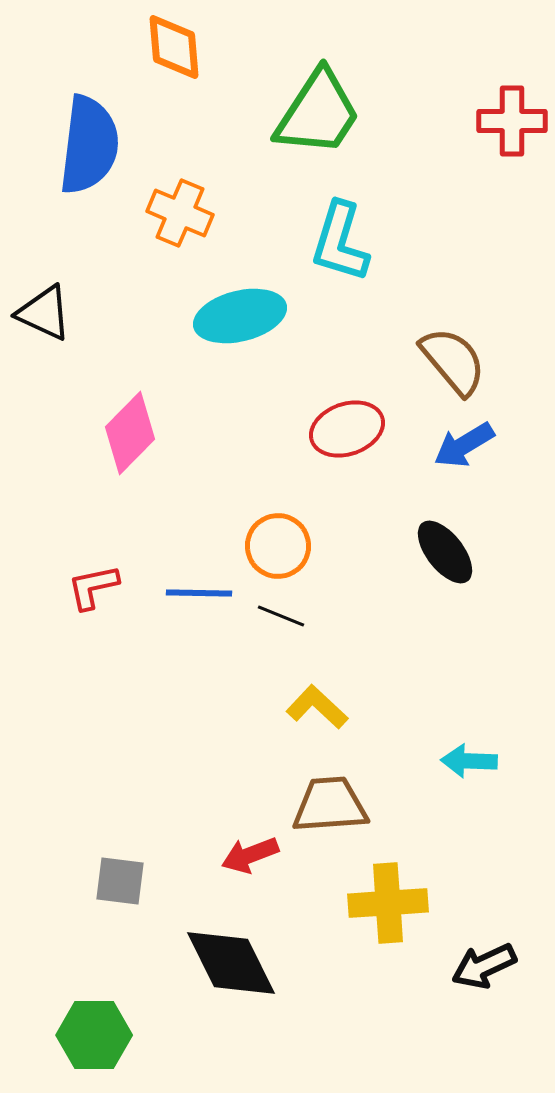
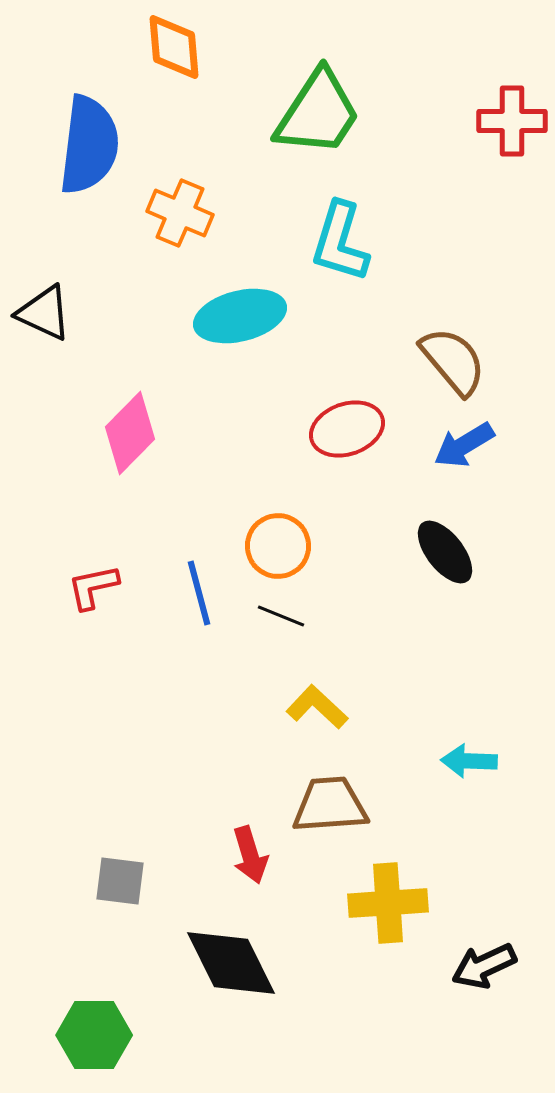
blue line: rotated 74 degrees clockwise
red arrow: rotated 86 degrees counterclockwise
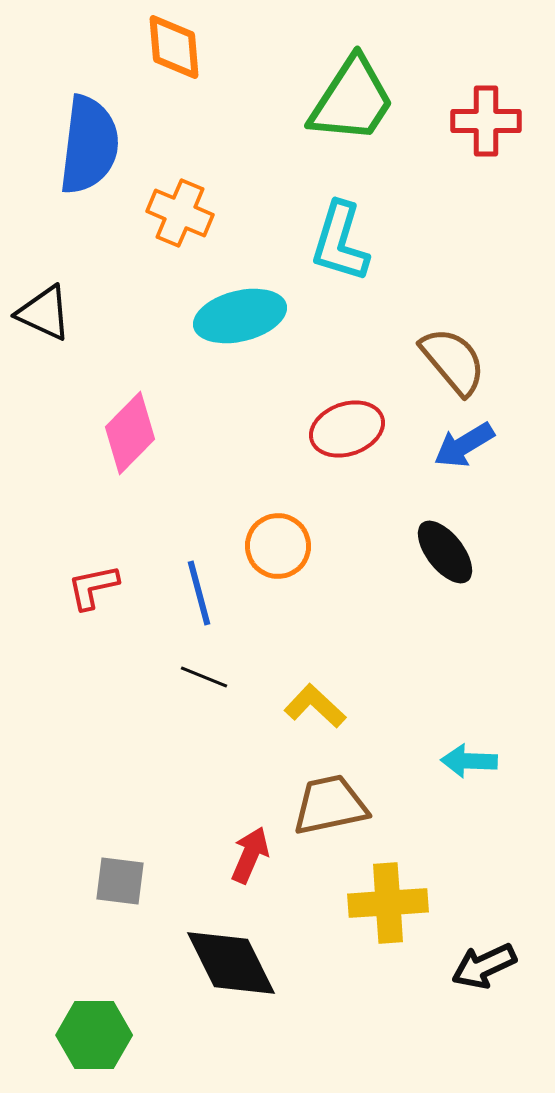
green trapezoid: moved 34 px right, 13 px up
red cross: moved 26 px left
black line: moved 77 px left, 61 px down
yellow L-shape: moved 2 px left, 1 px up
brown trapezoid: rotated 8 degrees counterclockwise
red arrow: rotated 140 degrees counterclockwise
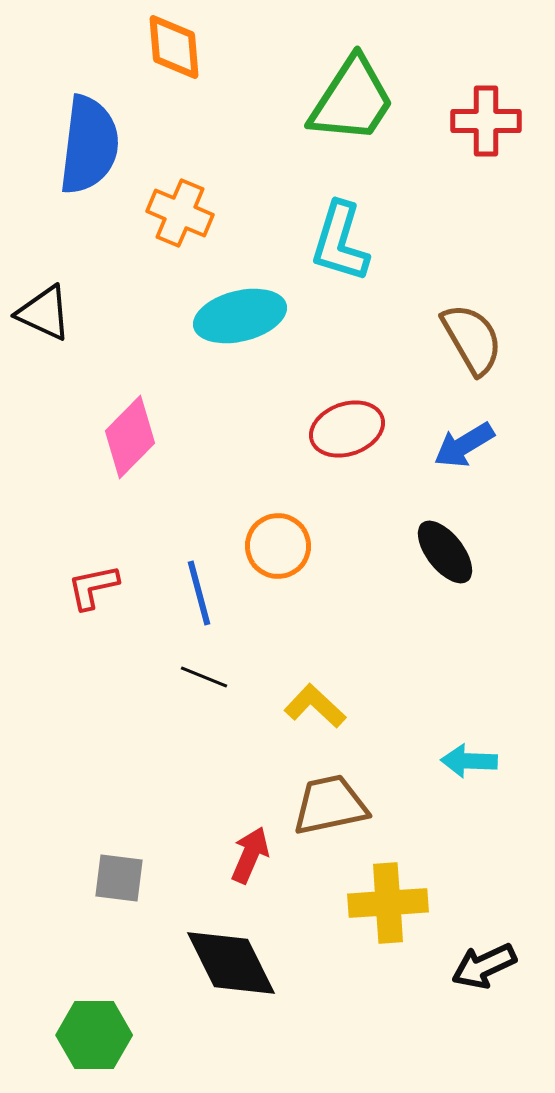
brown semicircle: moved 19 px right, 22 px up; rotated 10 degrees clockwise
pink diamond: moved 4 px down
gray square: moved 1 px left, 3 px up
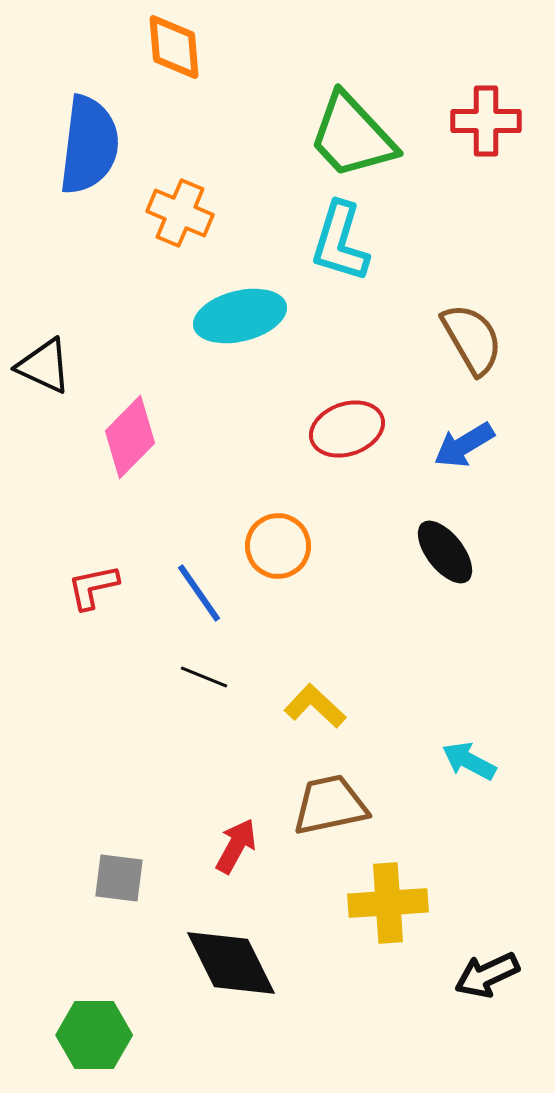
green trapezoid: moved 36 px down; rotated 104 degrees clockwise
black triangle: moved 53 px down
blue line: rotated 20 degrees counterclockwise
cyan arrow: rotated 26 degrees clockwise
red arrow: moved 14 px left, 9 px up; rotated 6 degrees clockwise
black arrow: moved 3 px right, 9 px down
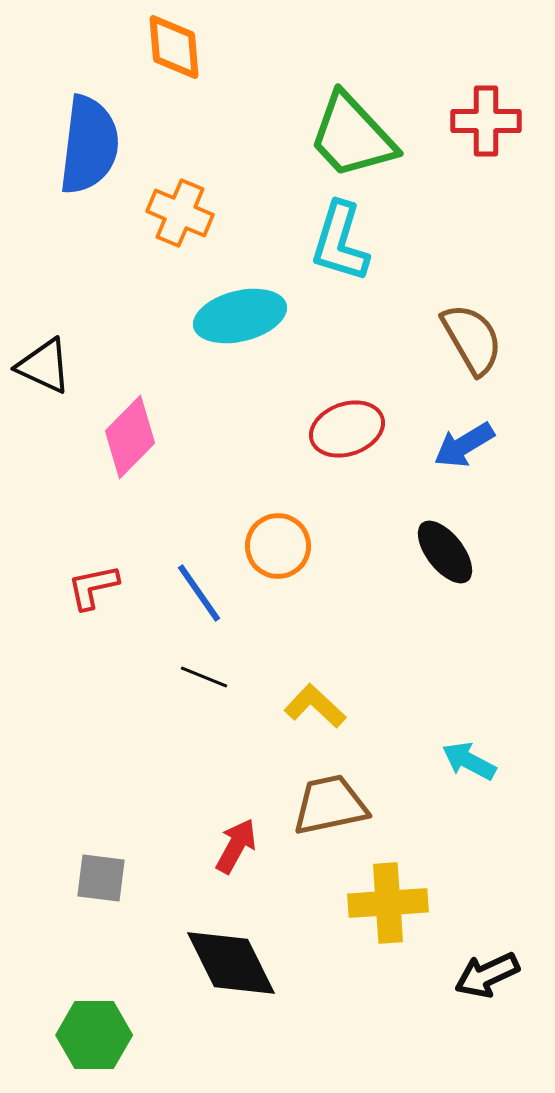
gray square: moved 18 px left
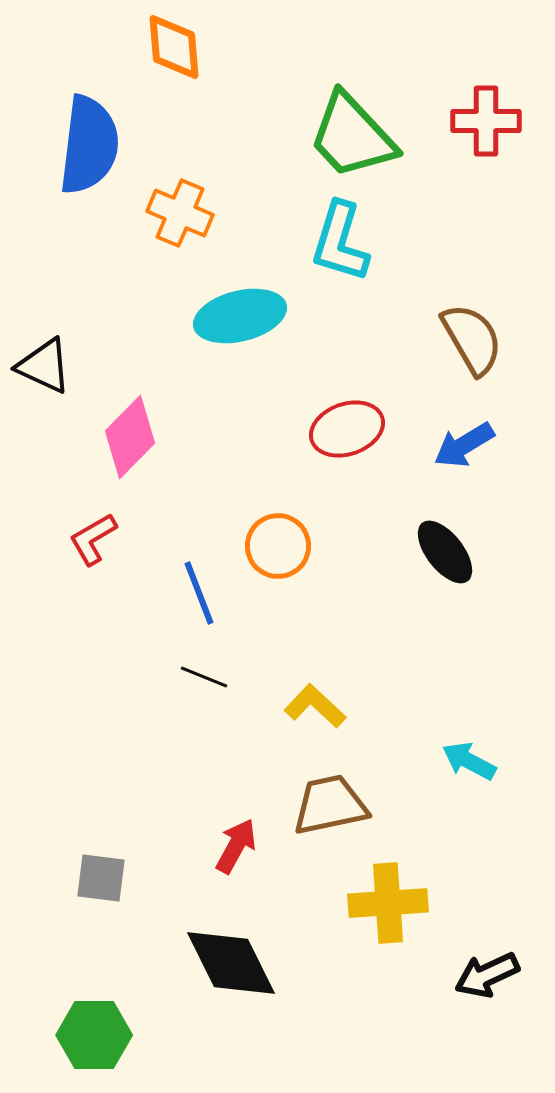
red L-shape: moved 48 px up; rotated 18 degrees counterclockwise
blue line: rotated 14 degrees clockwise
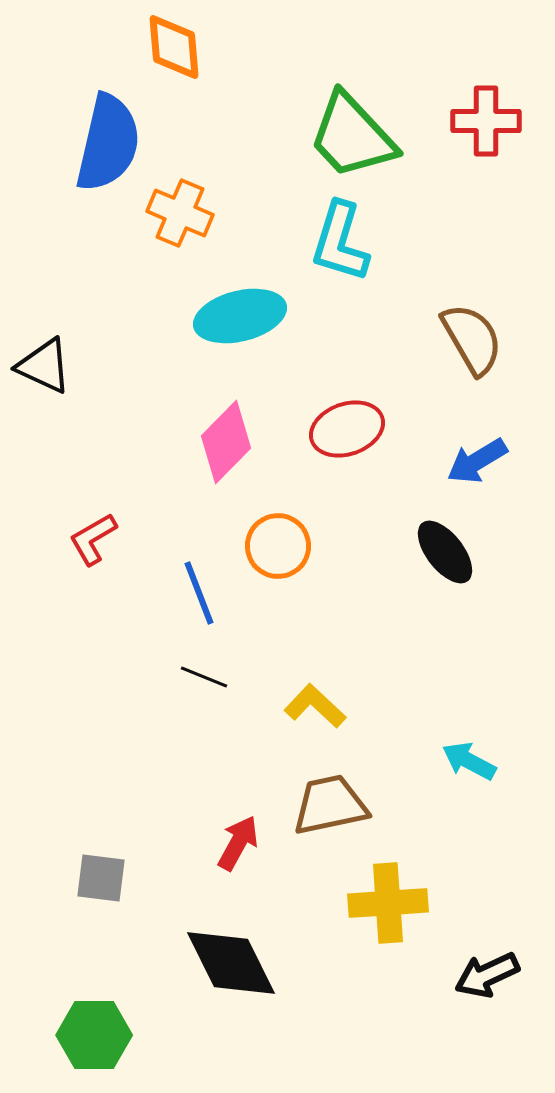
blue semicircle: moved 19 px right, 2 px up; rotated 6 degrees clockwise
pink diamond: moved 96 px right, 5 px down
blue arrow: moved 13 px right, 16 px down
red arrow: moved 2 px right, 3 px up
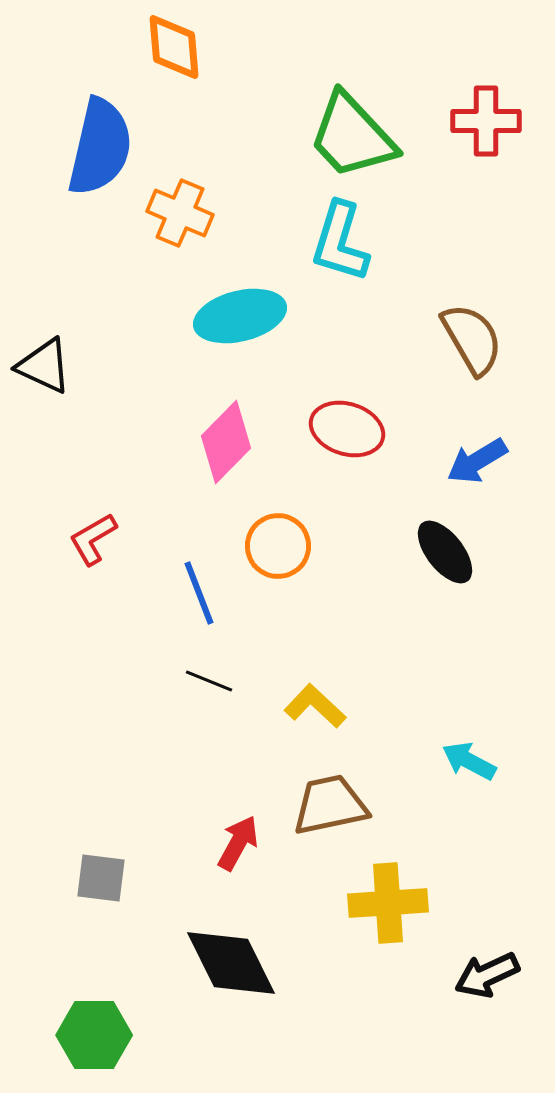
blue semicircle: moved 8 px left, 4 px down
red ellipse: rotated 36 degrees clockwise
black line: moved 5 px right, 4 px down
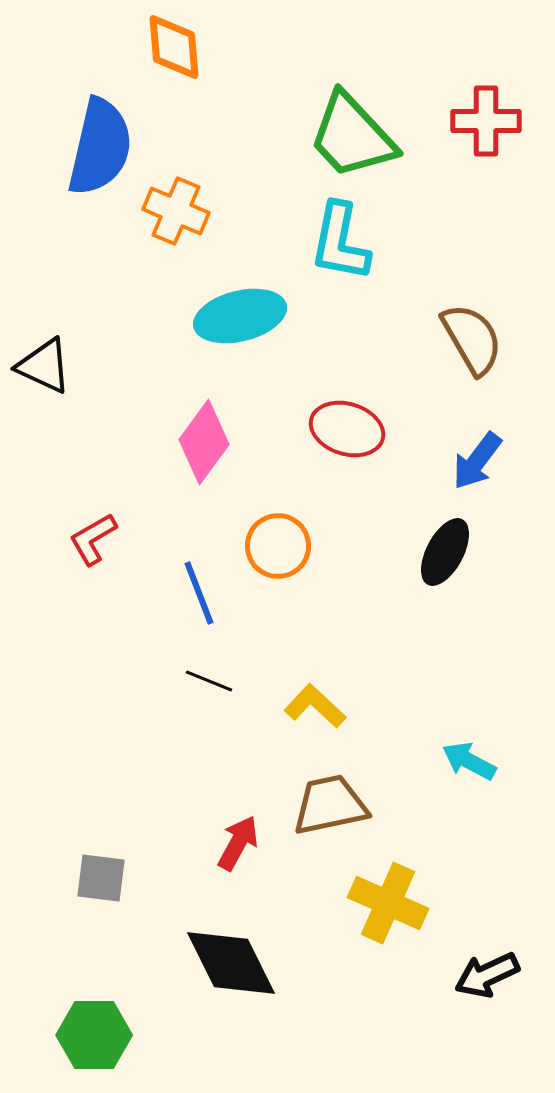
orange cross: moved 4 px left, 2 px up
cyan L-shape: rotated 6 degrees counterclockwise
pink diamond: moved 22 px left; rotated 8 degrees counterclockwise
blue arrow: rotated 22 degrees counterclockwise
black ellipse: rotated 66 degrees clockwise
yellow cross: rotated 28 degrees clockwise
